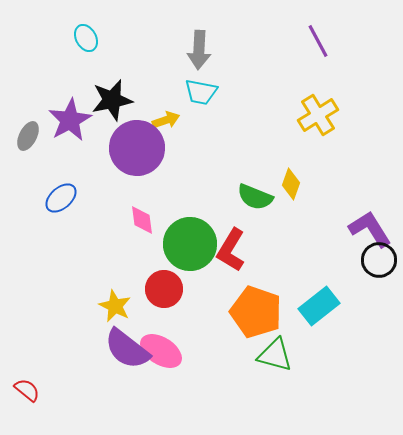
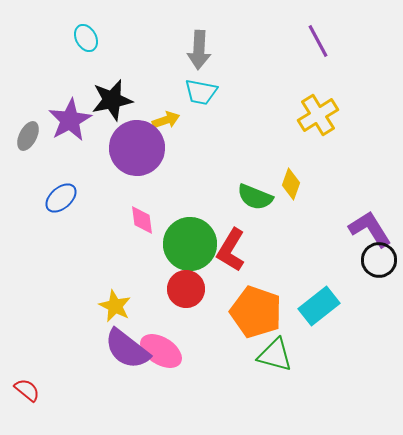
red circle: moved 22 px right
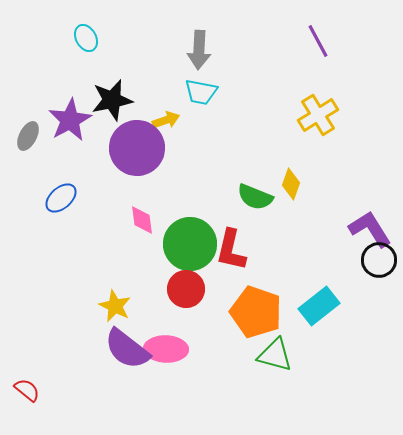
red L-shape: rotated 18 degrees counterclockwise
pink ellipse: moved 5 px right, 2 px up; rotated 30 degrees counterclockwise
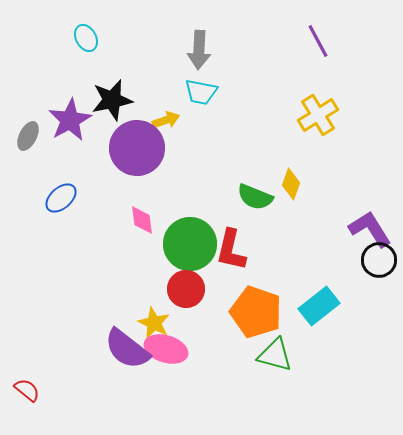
yellow star: moved 39 px right, 17 px down
pink ellipse: rotated 15 degrees clockwise
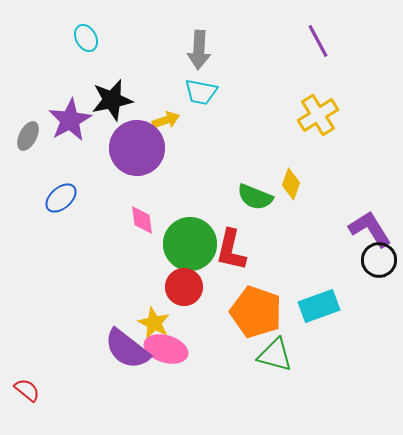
red circle: moved 2 px left, 2 px up
cyan rectangle: rotated 18 degrees clockwise
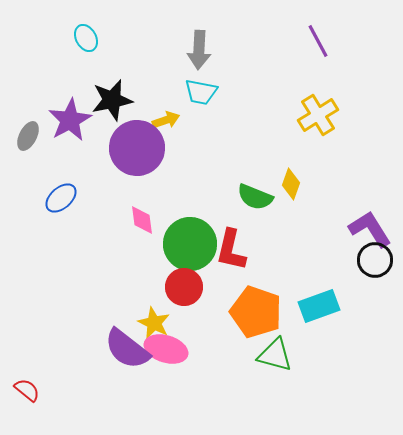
black circle: moved 4 px left
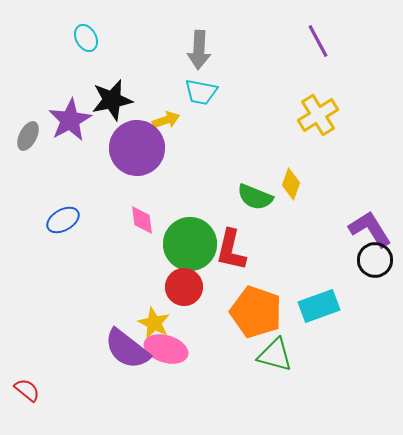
blue ellipse: moved 2 px right, 22 px down; rotated 12 degrees clockwise
